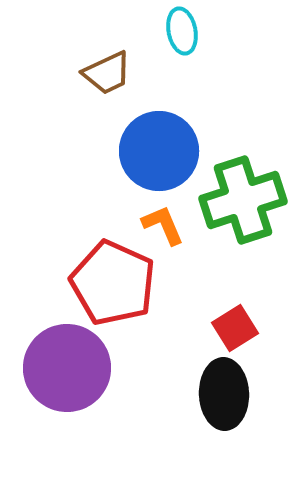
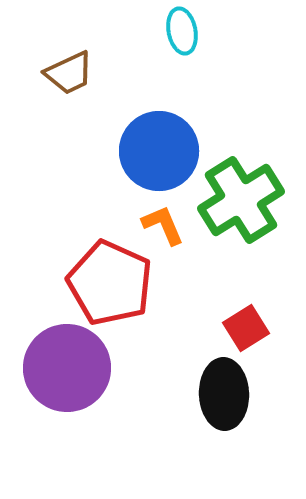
brown trapezoid: moved 38 px left
green cross: moved 2 px left; rotated 14 degrees counterclockwise
red pentagon: moved 3 px left
red square: moved 11 px right
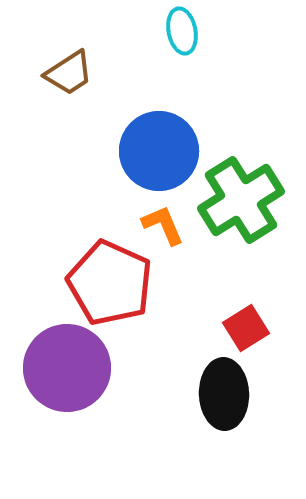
brown trapezoid: rotated 8 degrees counterclockwise
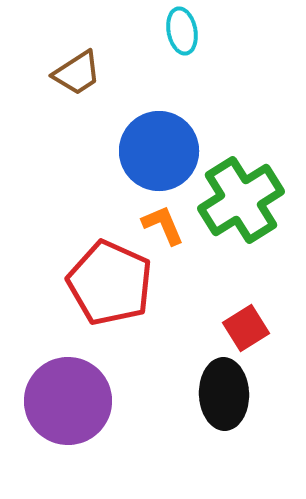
brown trapezoid: moved 8 px right
purple circle: moved 1 px right, 33 px down
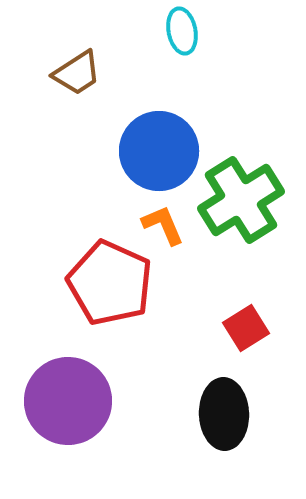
black ellipse: moved 20 px down
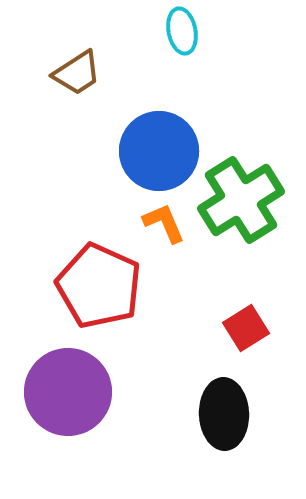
orange L-shape: moved 1 px right, 2 px up
red pentagon: moved 11 px left, 3 px down
purple circle: moved 9 px up
